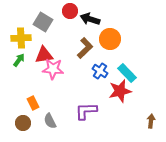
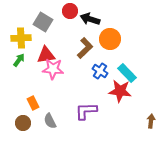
red triangle: moved 2 px right
red star: rotated 20 degrees clockwise
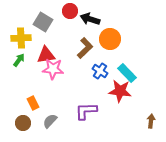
gray semicircle: rotated 70 degrees clockwise
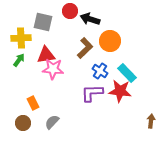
gray square: rotated 18 degrees counterclockwise
orange circle: moved 2 px down
purple L-shape: moved 6 px right, 18 px up
gray semicircle: moved 2 px right, 1 px down
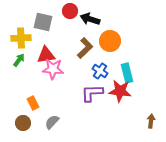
cyan rectangle: rotated 30 degrees clockwise
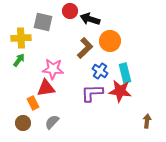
red triangle: moved 33 px down
cyan rectangle: moved 2 px left
brown arrow: moved 4 px left
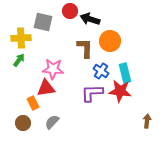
brown L-shape: rotated 45 degrees counterclockwise
blue cross: moved 1 px right
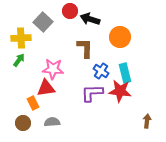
gray square: rotated 30 degrees clockwise
orange circle: moved 10 px right, 4 px up
gray semicircle: rotated 42 degrees clockwise
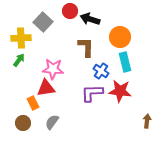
brown L-shape: moved 1 px right, 1 px up
cyan rectangle: moved 11 px up
gray semicircle: rotated 49 degrees counterclockwise
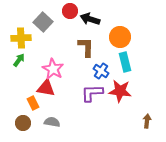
pink star: rotated 25 degrees clockwise
red triangle: rotated 18 degrees clockwise
gray semicircle: rotated 63 degrees clockwise
